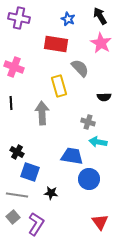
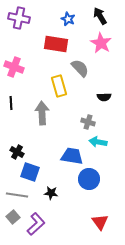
purple L-shape: rotated 15 degrees clockwise
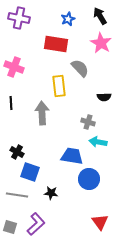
blue star: rotated 24 degrees clockwise
yellow rectangle: rotated 10 degrees clockwise
gray square: moved 3 px left, 10 px down; rotated 32 degrees counterclockwise
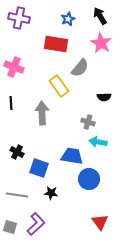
gray semicircle: rotated 84 degrees clockwise
yellow rectangle: rotated 30 degrees counterclockwise
blue square: moved 9 px right, 4 px up
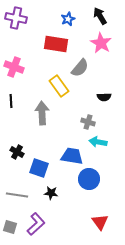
purple cross: moved 3 px left
black line: moved 2 px up
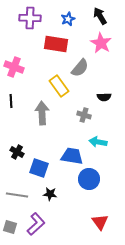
purple cross: moved 14 px right; rotated 10 degrees counterclockwise
gray cross: moved 4 px left, 7 px up
black star: moved 1 px left, 1 px down
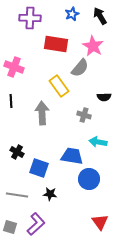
blue star: moved 4 px right, 5 px up
pink star: moved 8 px left, 3 px down
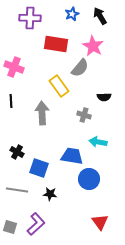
gray line: moved 5 px up
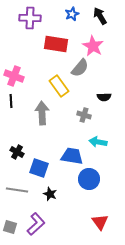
pink cross: moved 9 px down
black star: rotated 16 degrees clockwise
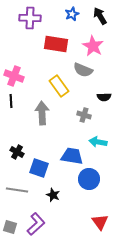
gray semicircle: moved 3 px right, 2 px down; rotated 72 degrees clockwise
black star: moved 3 px right, 1 px down
